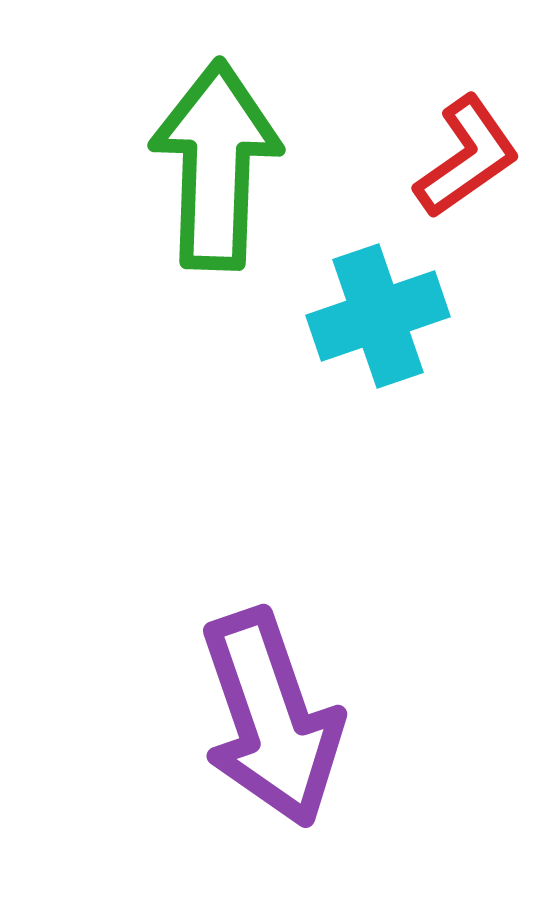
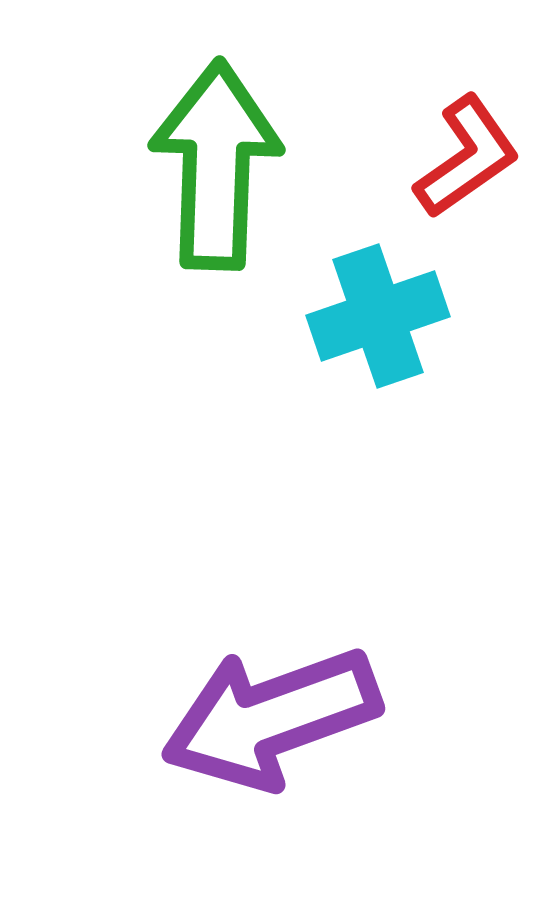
purple arrow: rotated 89 degrees clockwise
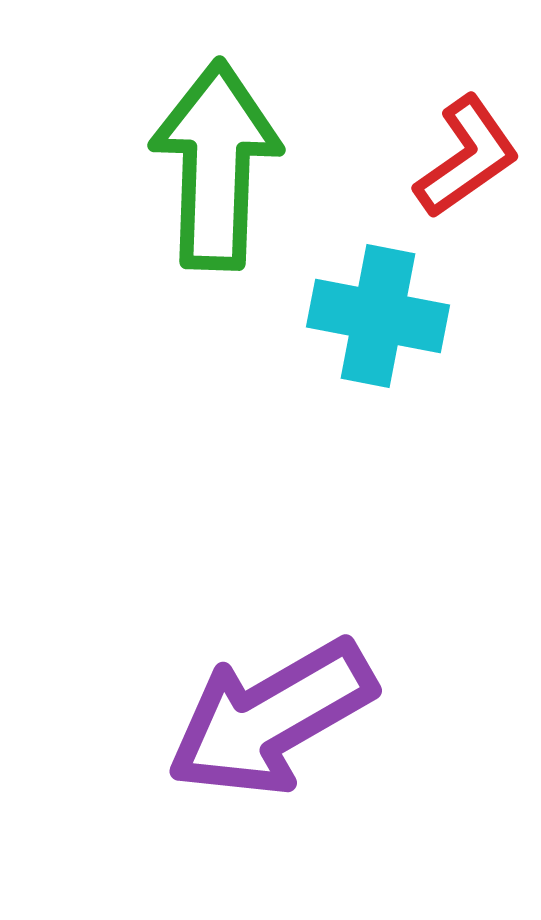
cyan cross: rotated 30 degrees clockwise
purple arrow: rotated 10 degrees counterclockwise
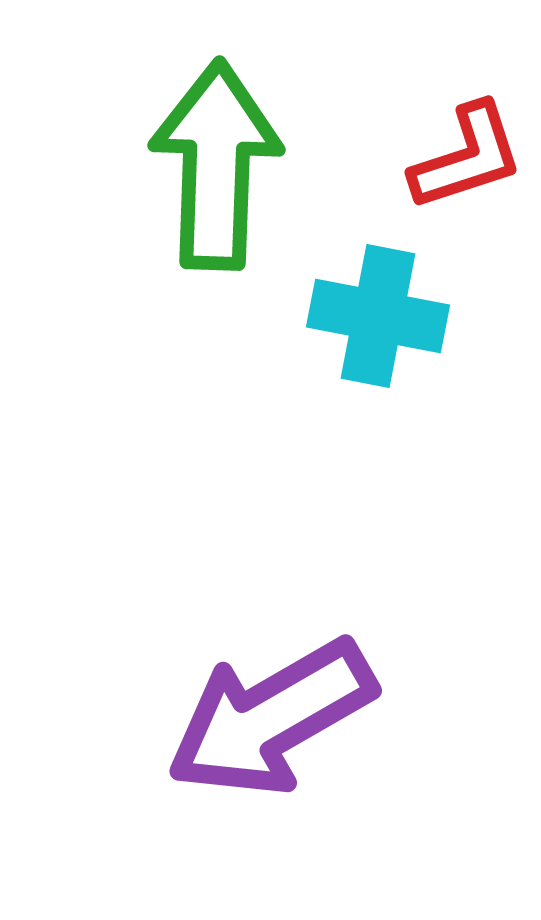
red L-shape: rotated 17 degrees clockwise
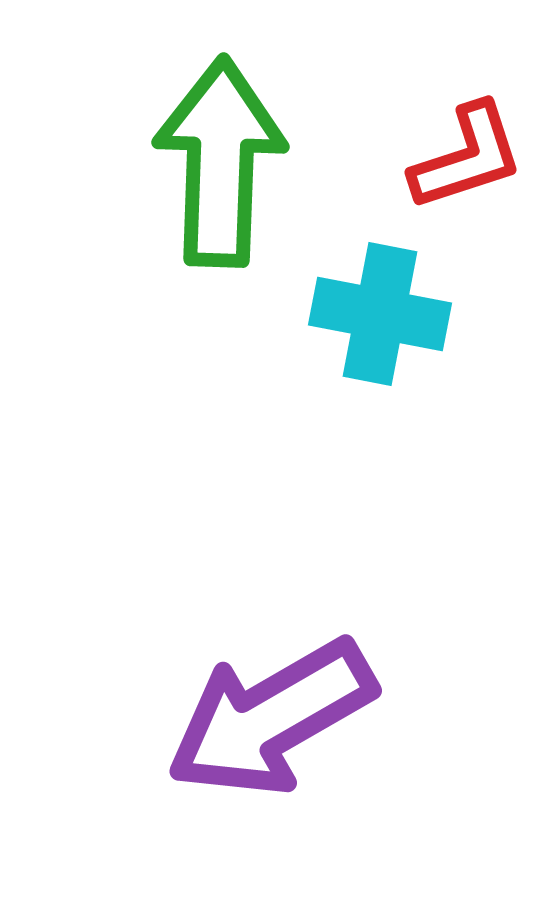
green arrow: moved 4 px right, 3 px up
cyan cross: moved 2 px right, 2 px up
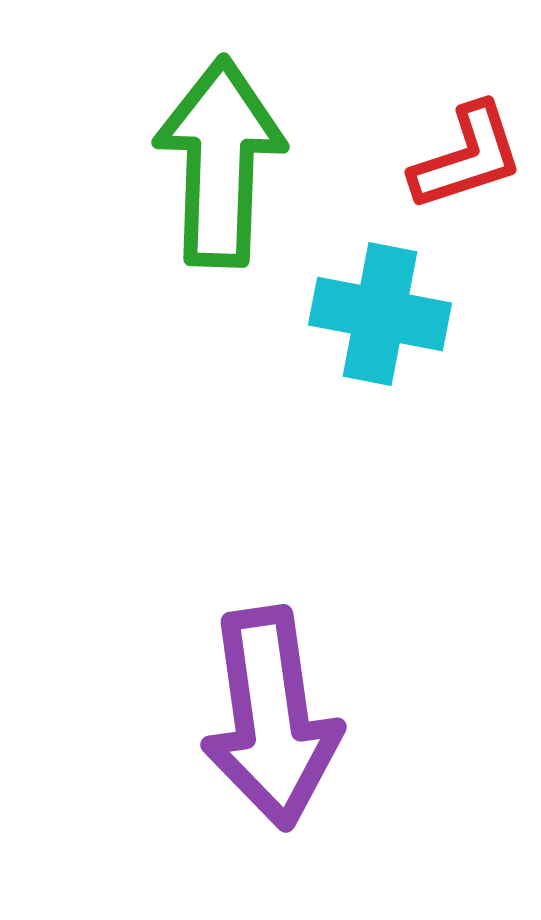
purple arrow: rotated 68 degrees counterclockwise
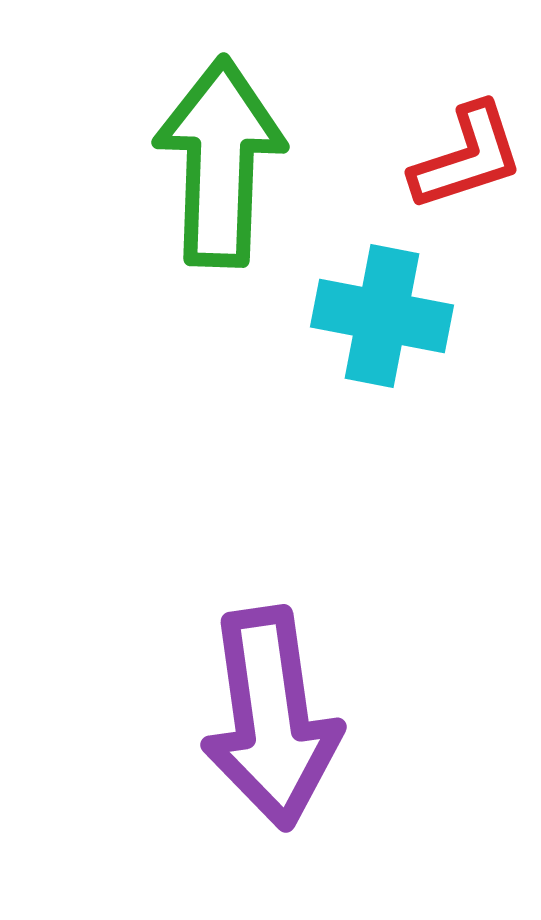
cyan cross: moved 2 px right, 2 px down
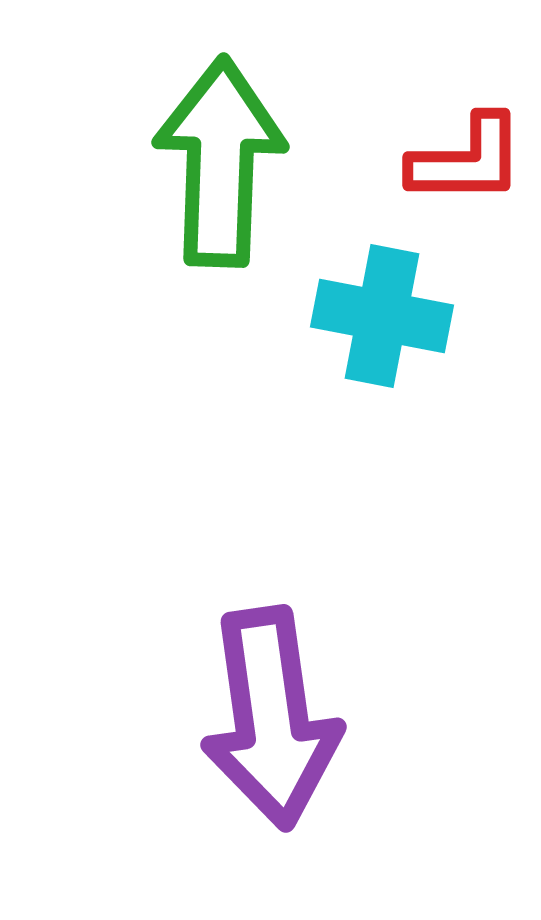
red L-shape: moved 3 px down; rotated 18 degrees clockwise
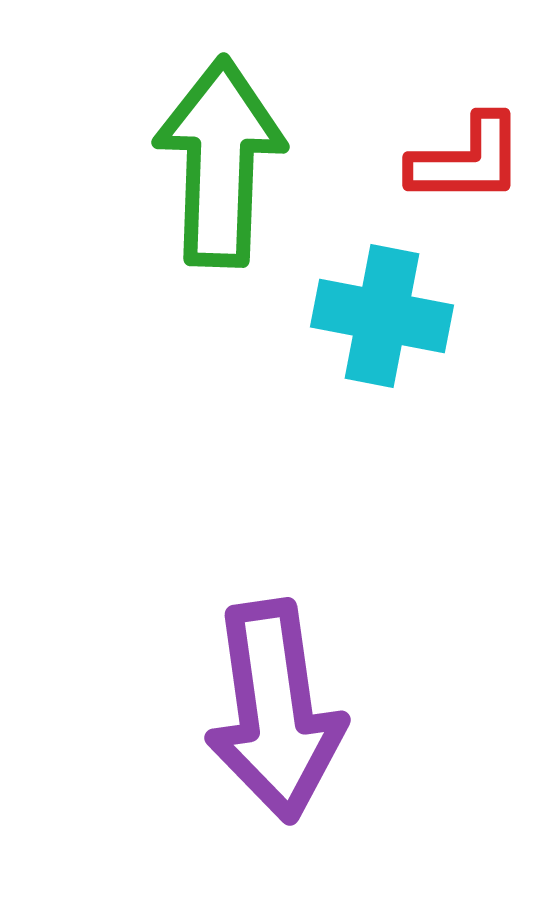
purple arrow: moved 4 px right, 7 px up
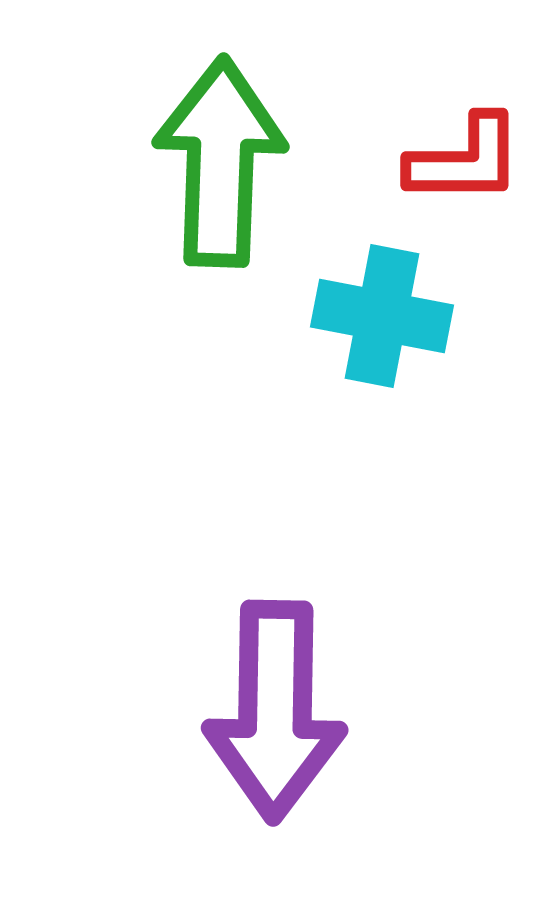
red L-shape: moved 2 px left
purple arrow: rotated 9 degrees clockwise
